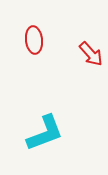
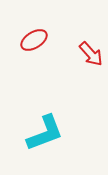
red ellipse: rotated 64 degrees clockwise
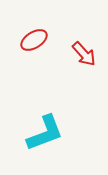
red arrow: moved 7 px left
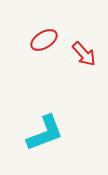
red ellipse: moved 10 px right
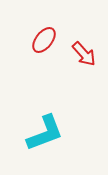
red ellipse: rotated 20 degrees counterclockwise
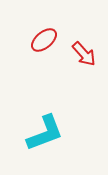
red ellipse: rotated 12 degrees clockwise
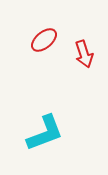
red arrow: rotated 24 degrees clockwise
